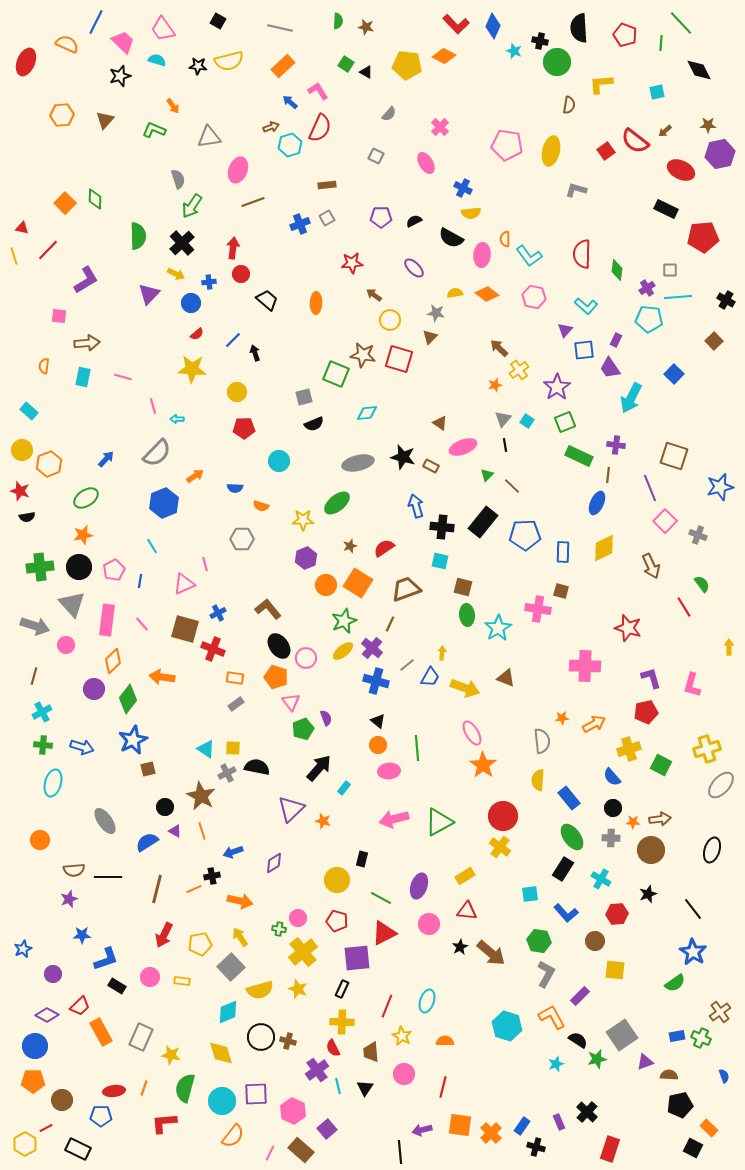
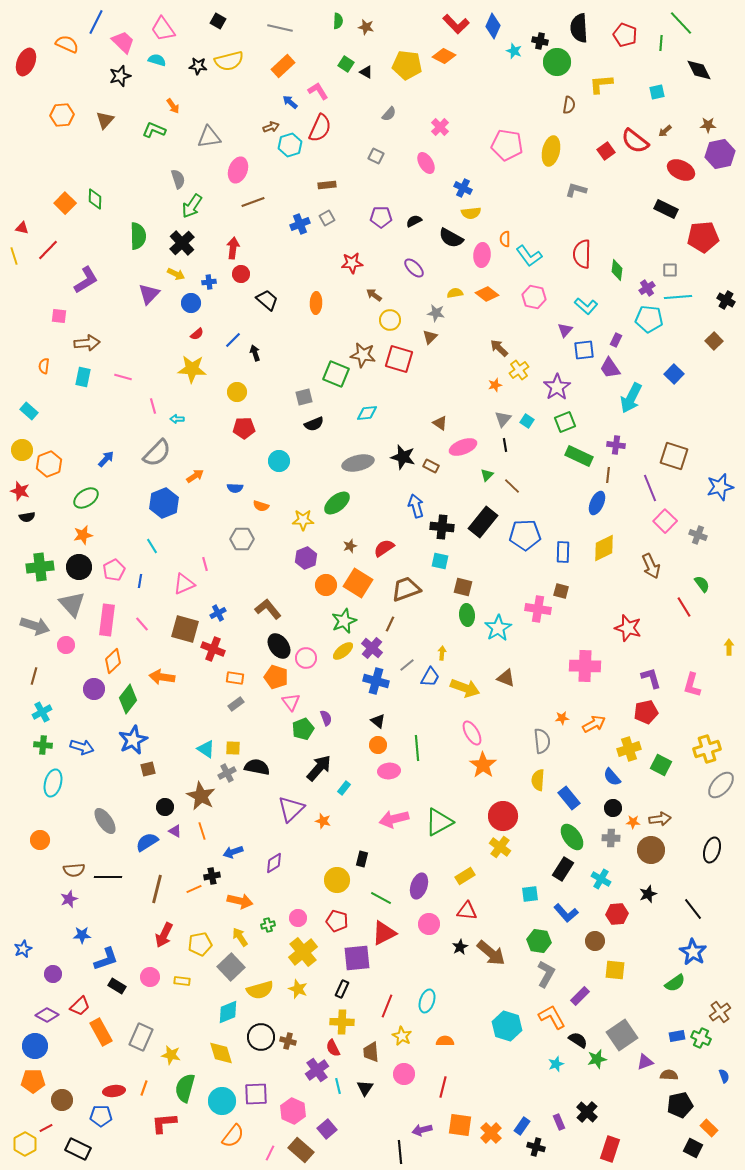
green cross at (279, 929): moved 11 px left, 4 px up; rotated 24 degrees counterclockwise
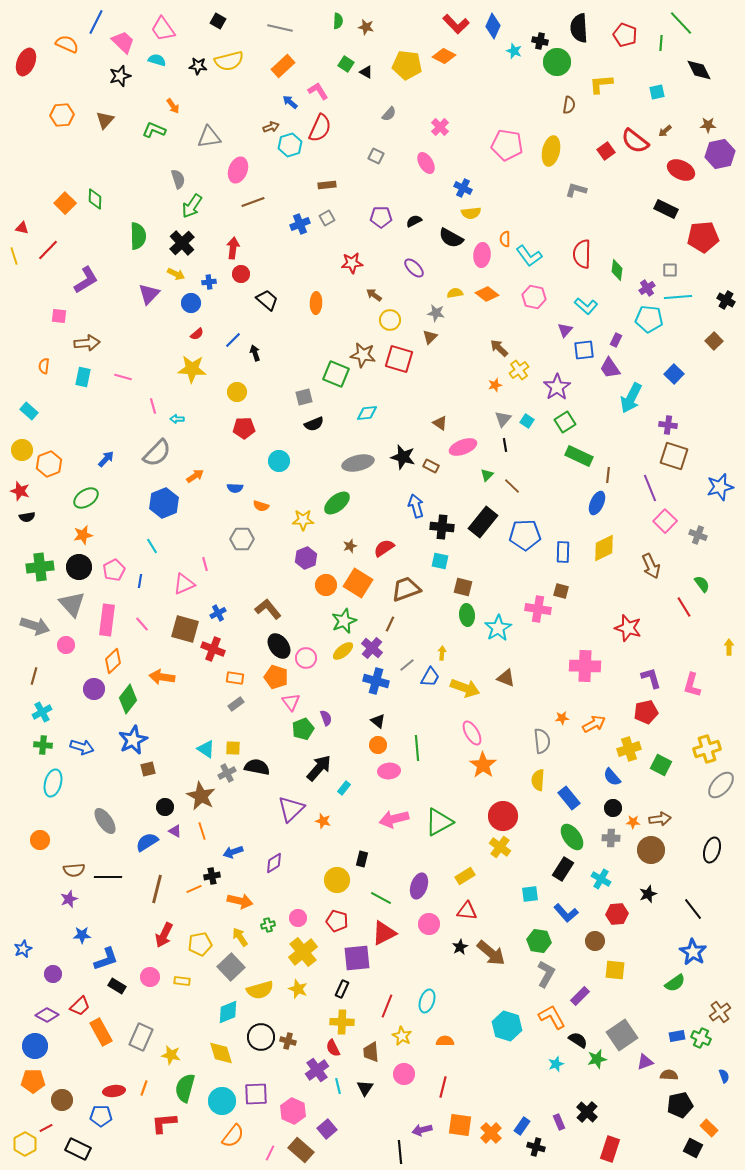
green square at (565, 422): rotated 10 degrees counterclockwise
purple cross at (616, 445): moved 52 px right, 20 px up
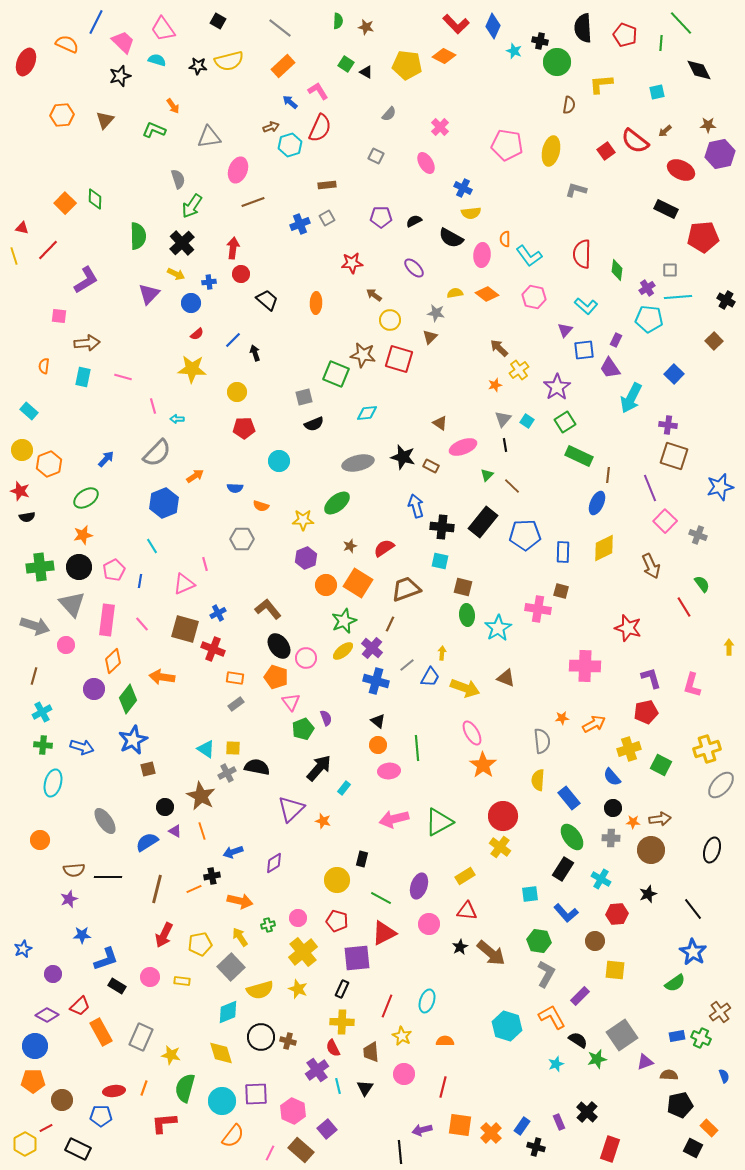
gray line at (280, 28): rotated 25 degrees clockwise
black semicircle at (579, 28): moved 4 px right
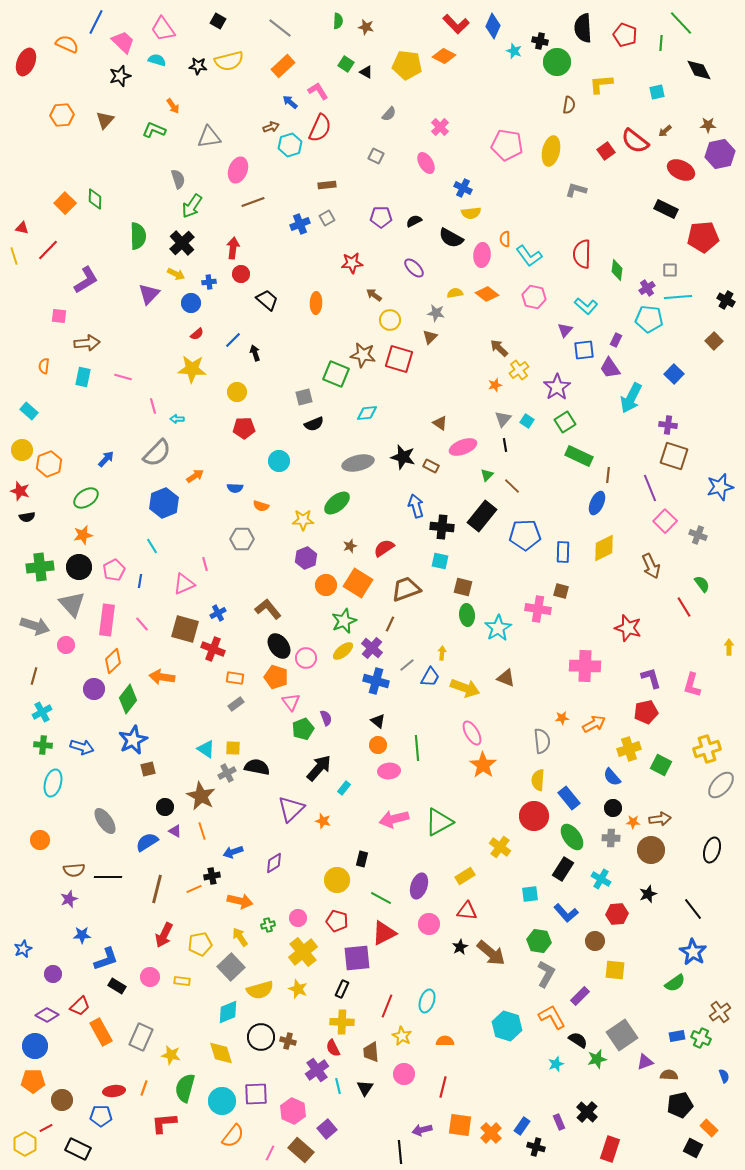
black rectangle at (483, 522): moved 1 px left, 6 px up
red circle at (503, 816): moved 31 px right
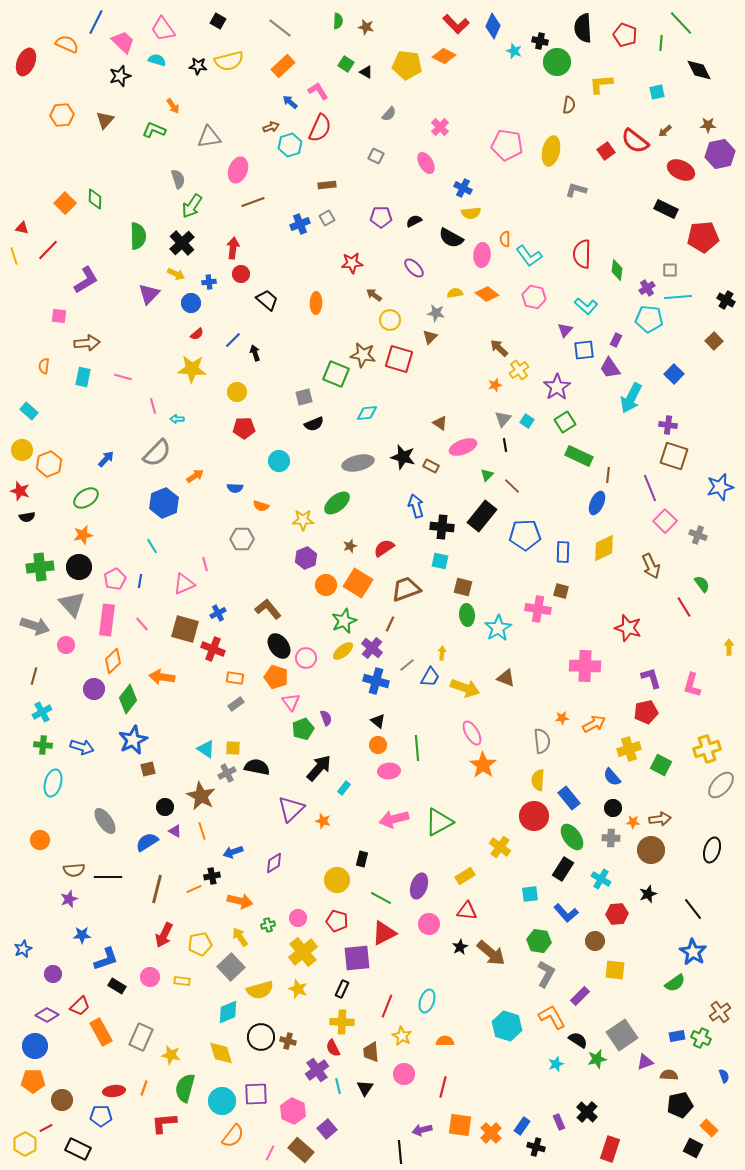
pink pentagon at (114, 570): moved 1 px right, 9 px down
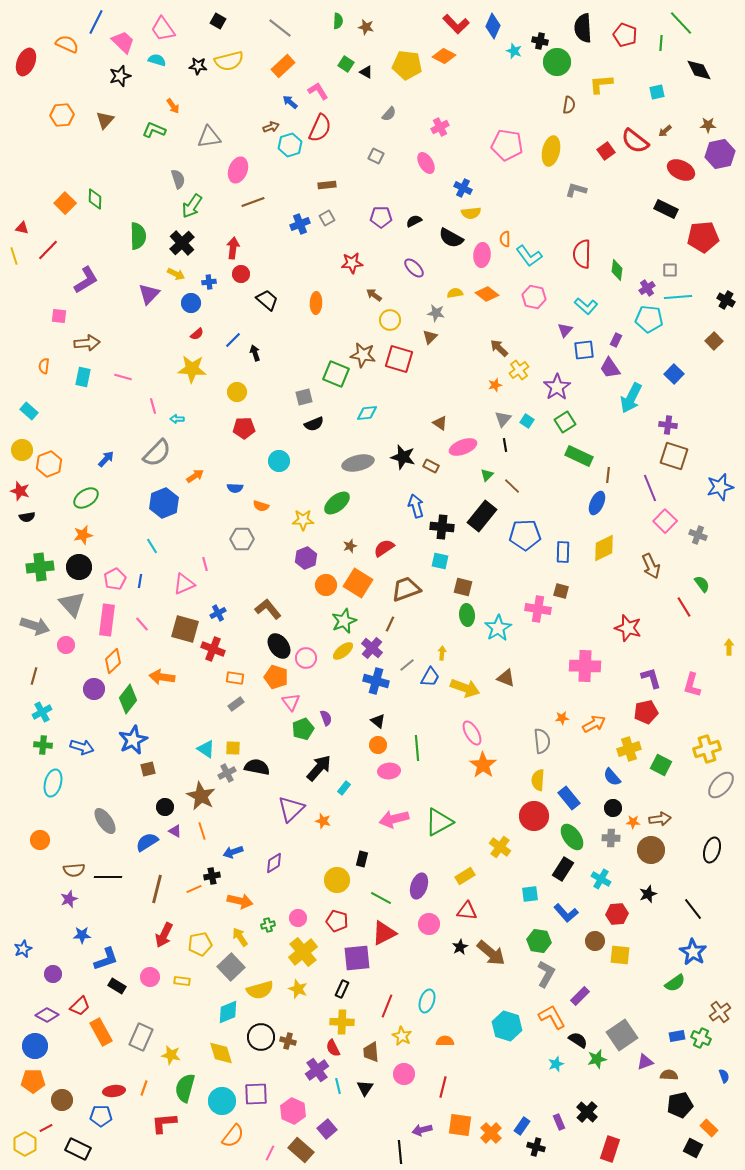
pink cross at (440, 127): rotated 18 degrees clockwise
yellow square at (615, 970): moved 5 px right, 15 px up
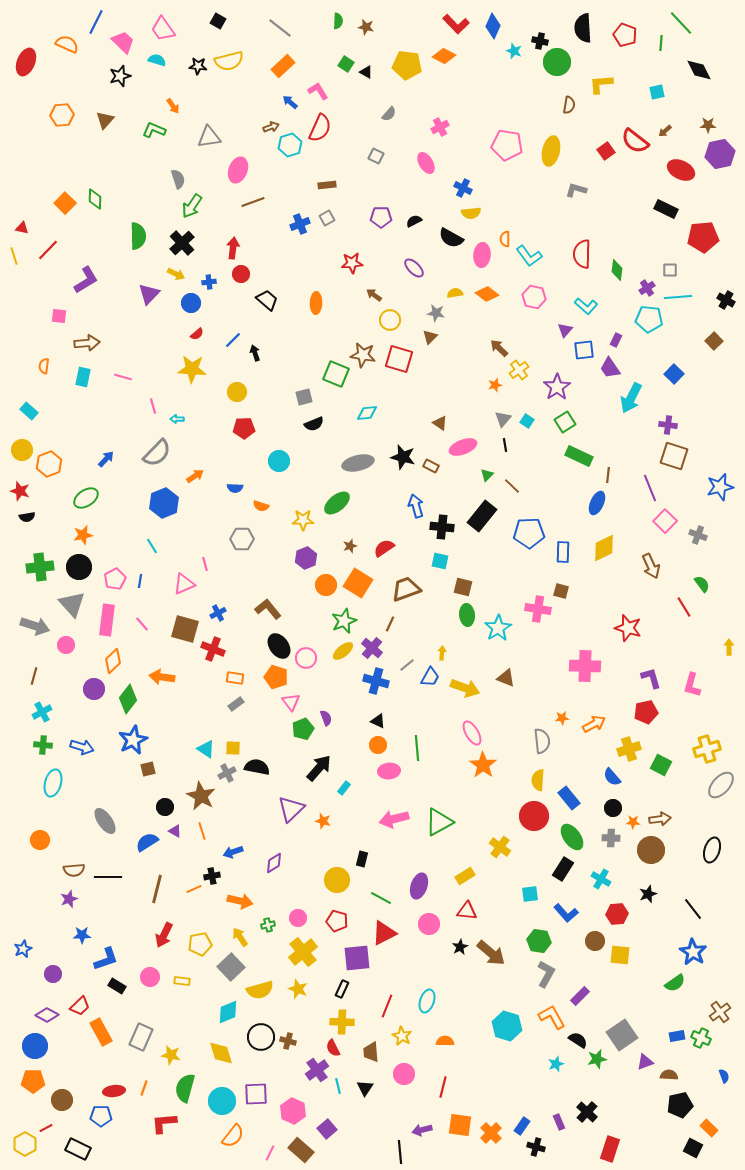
blue pentagon at (525, 535): moved 4 px right, 2 px up
black triangle at (378, 721): rotated 14 degrees counterclockwise
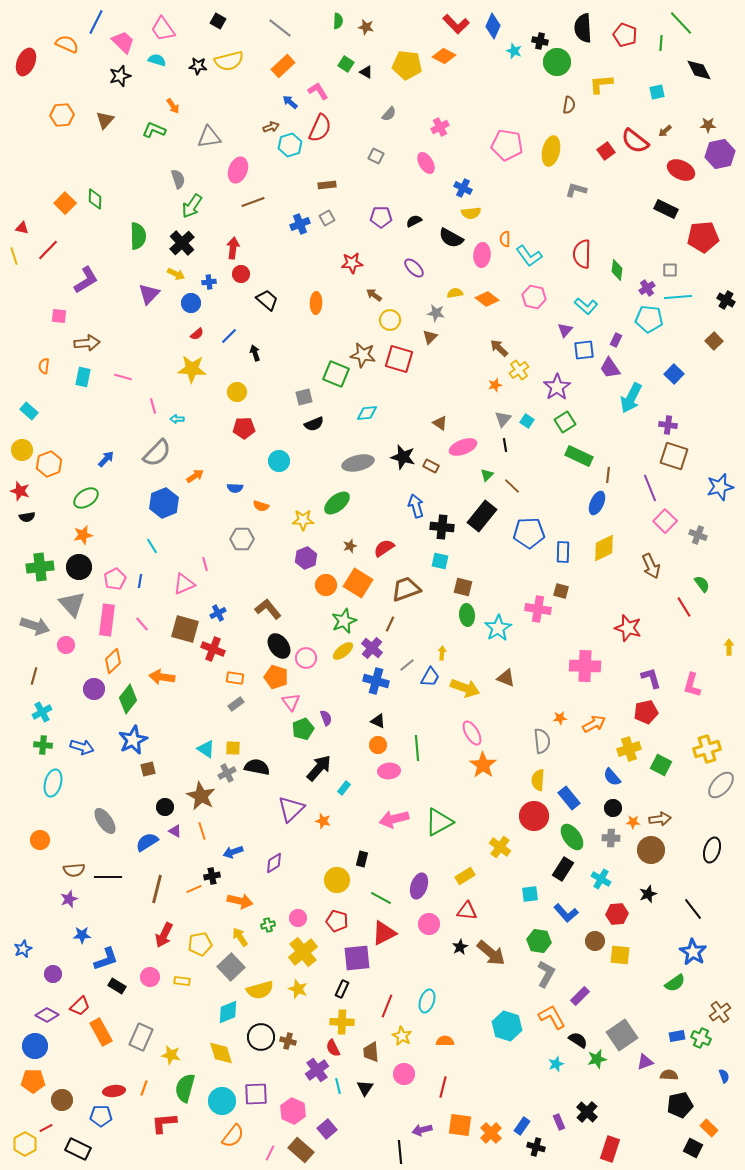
orange diamond at (487, 294): moved 5 px down
blue line at (233, 340): moved 4 px left, 4 px up
orange star at (562, 718): moved 2 px left
